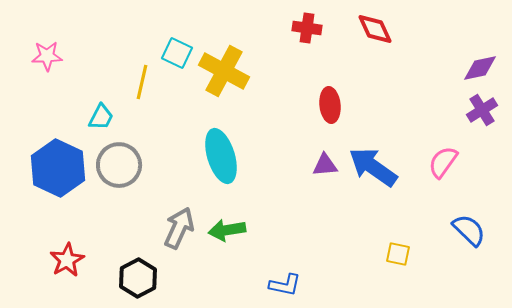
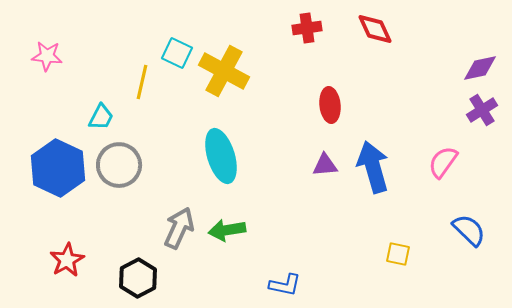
red cross: rotated 16 degrees counterclockwise
pink star: rotated 8 degrees clockwise
blue arrow: rotated 39 degrees clockwise
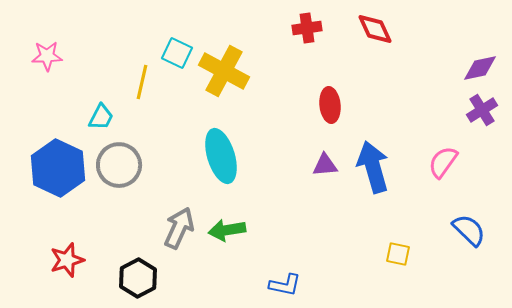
pink star: rotated 8 degrees counterclockwise
red star: rotated 12 degrees clockwise
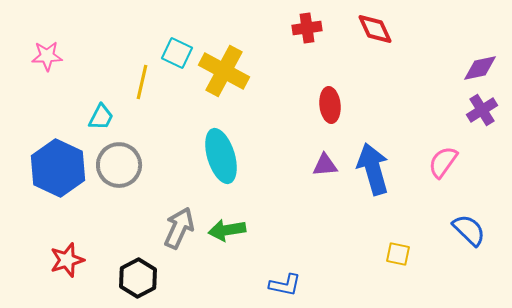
blue arrow: moved 2 px down
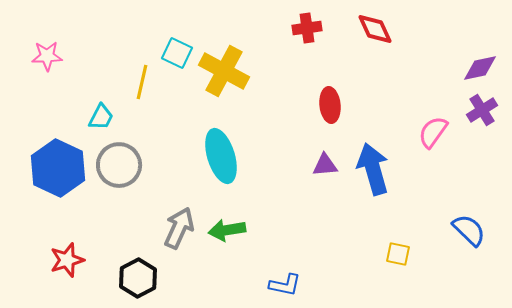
pink semicircle: moved 10 px left, 30 px up
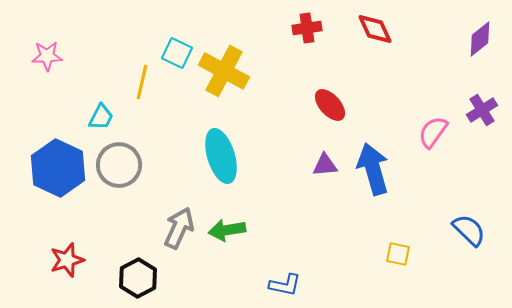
purple diamond: moved 29 px up; rotated 27 degrees counterclockwise
red ellipse: rotated 36 degrees counterclockwise
